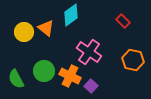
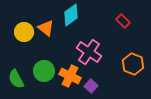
orange hexagon: moved 4 px down; rotated 10 degrees clockwise
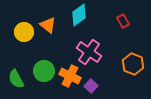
cyan diamond: moved 8 px right
red rectangle: rotated 16 degrees clockwise
orange triangle: moved 2 px right, 3 px up
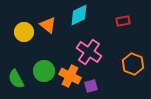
cyan diamond: rotated 10 degrees clockwise
red rectangle: rotated 72 degrees counterclockwise
purple square: rotated 32 degrees clockwise
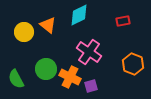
green circle: moved 2 px right, 2 px up
orange cross: moved 1 px down
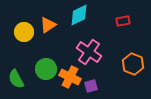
orange triangle: rotated 48 degrees clockwise
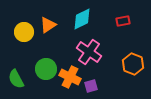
cyan diamond: moved 3 px right, 4 px down
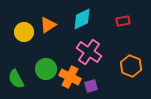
orange hexagon: moved 2 px left, 2 px down
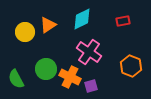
yellow circle: moved 1 px right
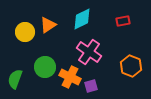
green circle: moved 1 px left, 2 px up
green semicircle: moved 1 px left; rotated 48 degrees clockwise
